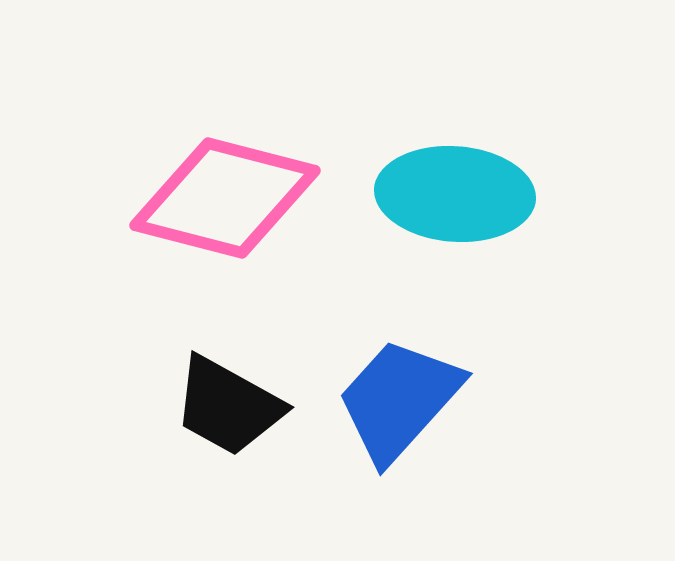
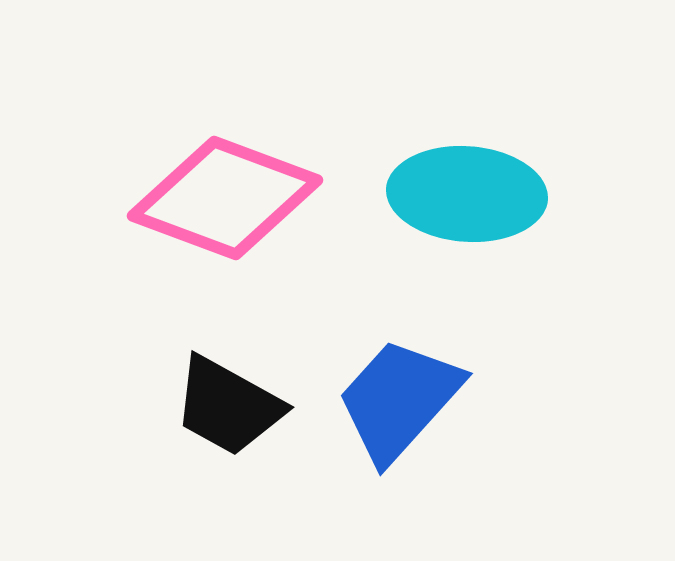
cyan ellipse: moved 12 px right
pink diamond: rotated 6 degrees clockwise
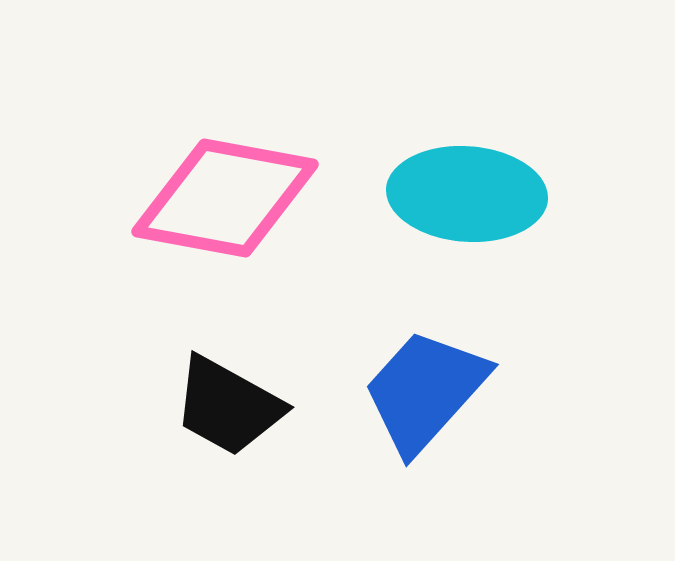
pink diamond: rotated 10 degrees counterclockwise
blue trapezoid: moved 26 px right, 9 px up
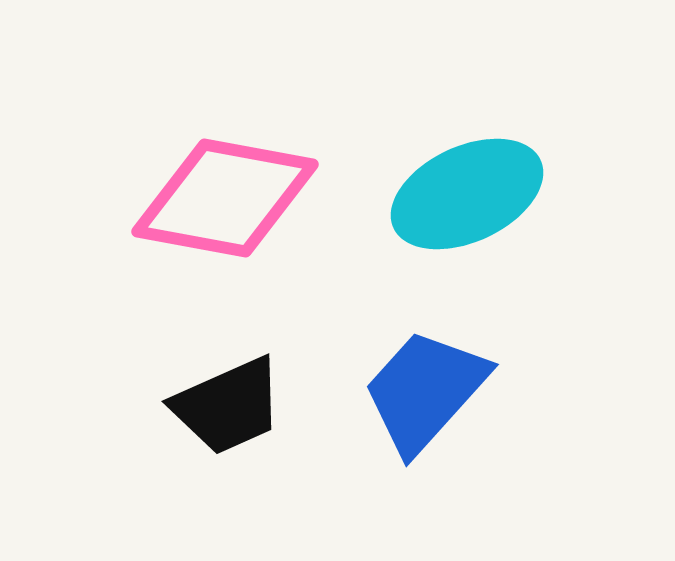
cyan ellipse: rotated 29 degrees counterclockwise
black trapezoid: rotated 53 degrees counterclockwise
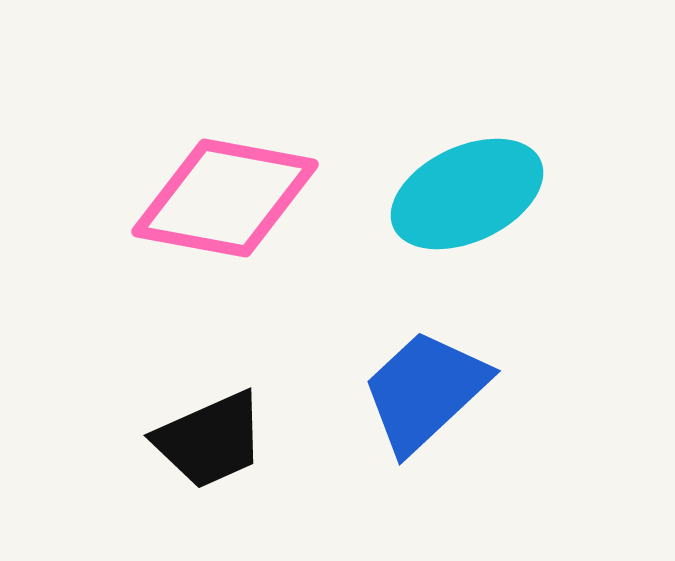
blue trapezoid: rotated 5 degrees clockwise
black trapezoid: moved 18 px left, 34 px down
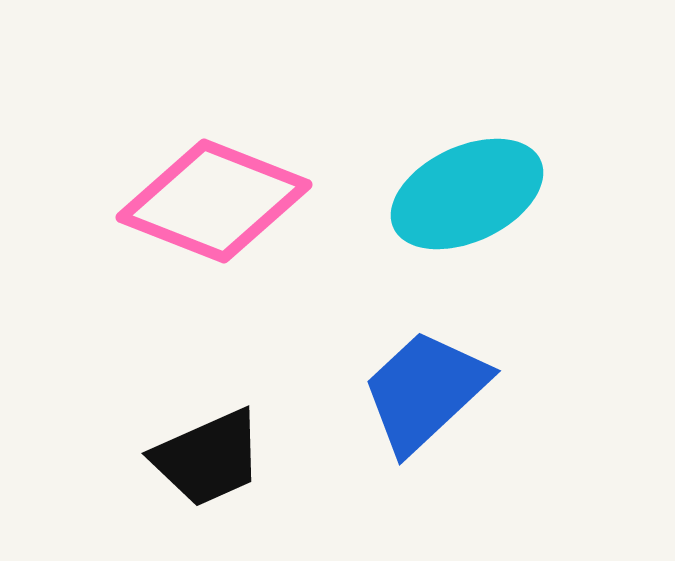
pink diamond: moved 11 px left, 3 px down; rotated 11 degrees clockwise
black trapezoid: moved 2 px left, 18 px down
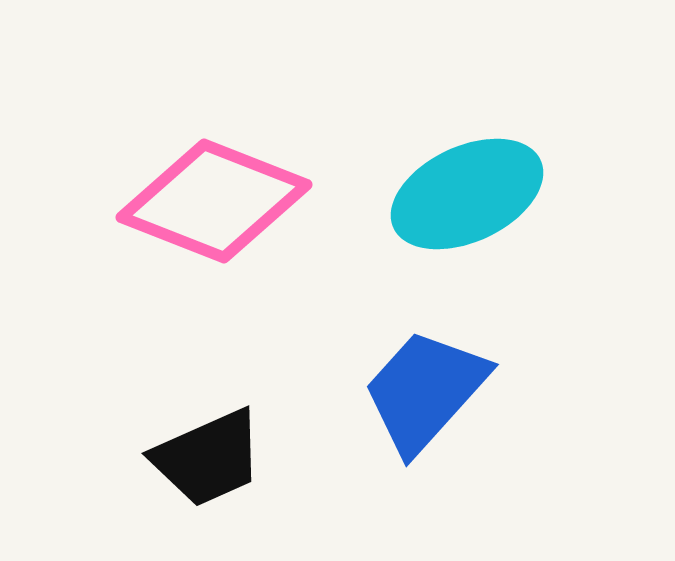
blue trapezoid: rotated 5 degrees counterclockwise
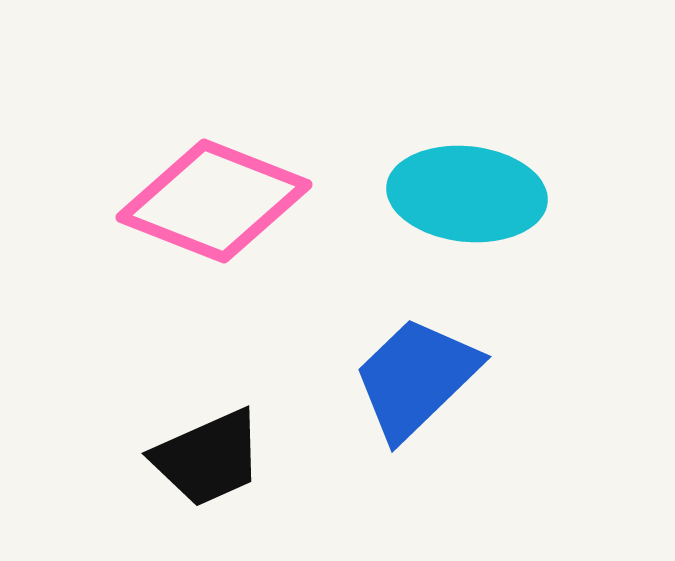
cyan ellipse: rotated 31 degrees clockwise
blue trapezoid: moved 9 px left, 13 px up; rotated 4 degrees clockwise
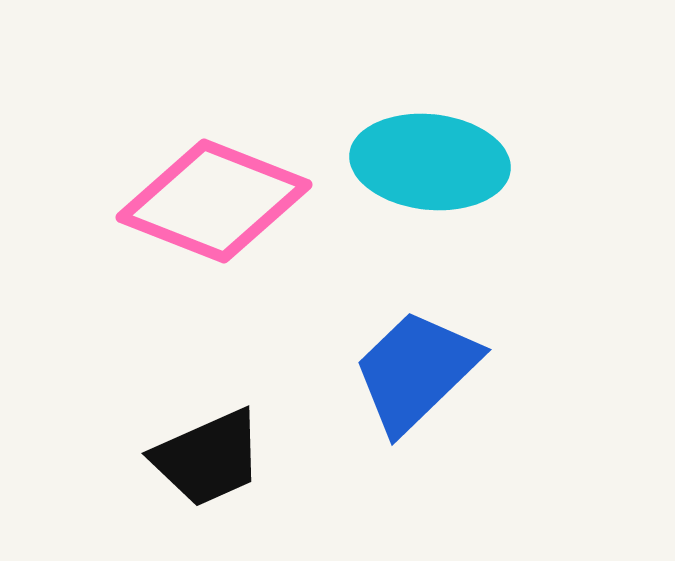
cyan ellipse: moved 37 px left, 32 px up
blue trapezoid: moved 7 px up
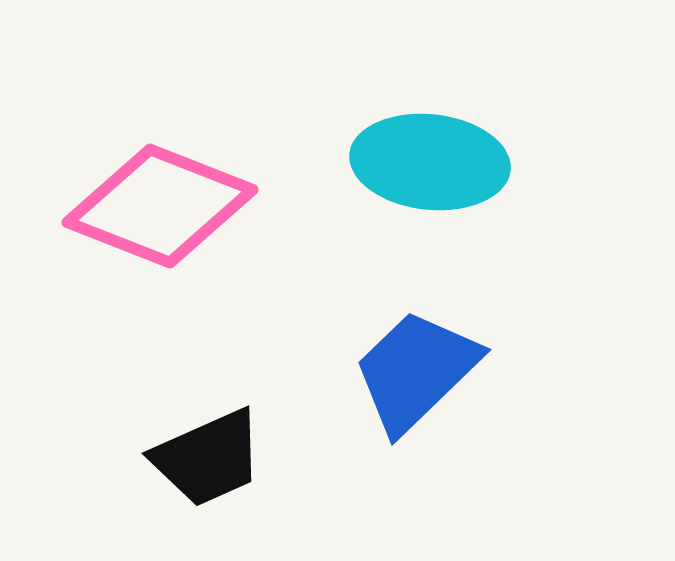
pink diamond: moved 54 px left, 5 px down
